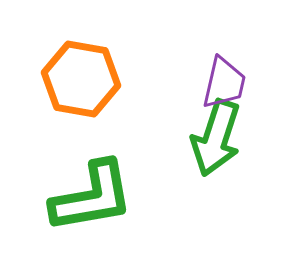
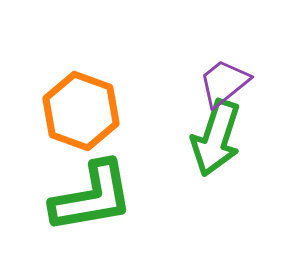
orange hexagon: moved 32 px down; rotated 10 degrees clockwise
purple trapezoid: rotated 142 degrees counterclockwise
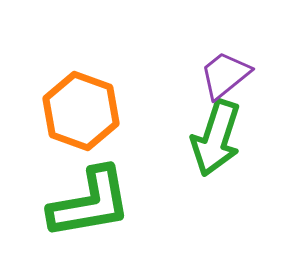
purple trapezoid: moved 1 px right, 8 px up
green L-shape: moved 2 px left, 6 px down
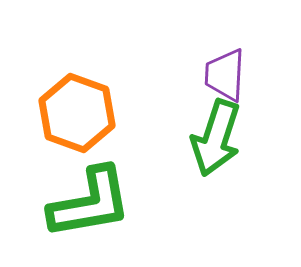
purple trapezoid: rotated 48 degrees counterclockwise
orange hexagon: moved 4 px left, 2 px down
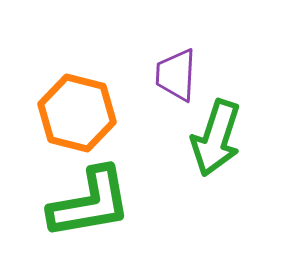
purple trapezoid: moved 49 px left
orange hexagon: rotated 6 degrees counterclockwise
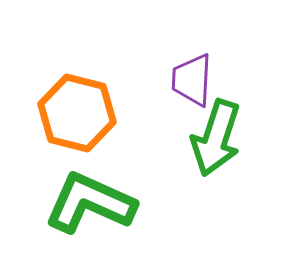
purple trapezoid: moved 16 px right, 5 px down
green L-shape: rotated 146 degrees counterclockwise
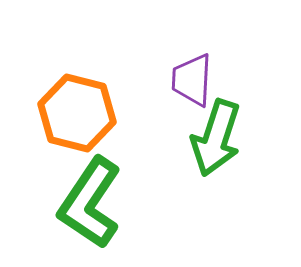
green L-shape: rotated 80 degrees counterclockwise
